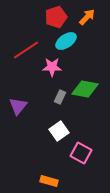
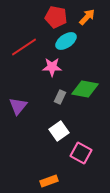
red pentagon: rotated 30 degrees clockwise
red line: moved 2 px left, 3 px up
orange rectangle: rotated 36 degrees counterclockwise
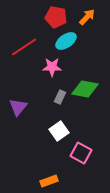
purple triangle: moved 1 px down
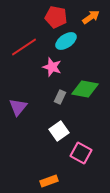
orange arrow: moved 4 px right; rotated 12 degrees clockwise
pink star: rotated 18 degrees clockwise
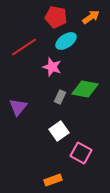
orange rectangle: moved 4 px right, 1 px up
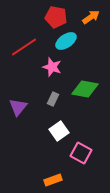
gray rectangle: moved 7 px left, 2 px down
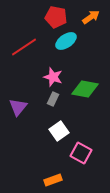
pink star: moved 1 px right, 10 px down
